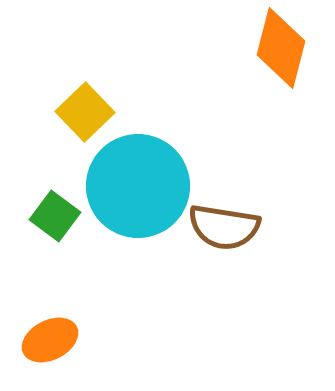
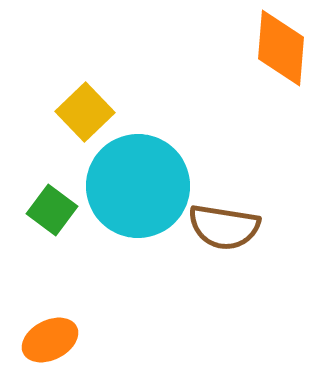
orange diamond: rotated 10 degrees counterclockwise
green square: moved 3 px left, 6 px up
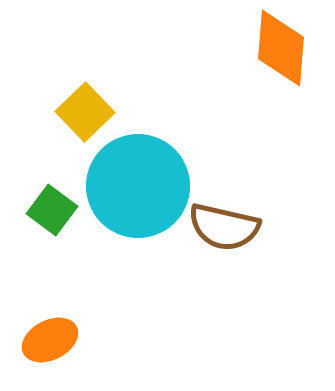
brown semicircle: rotated 4 degrees clockwise
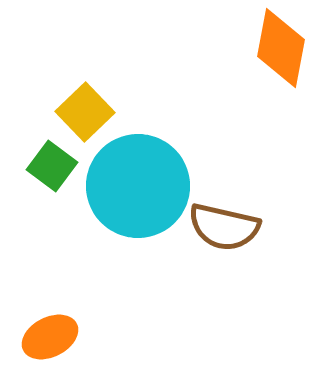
orange diamond: rotated 6 degrees clockwise
green square: moved 44 px up
orange ellipse: moved 3 px up
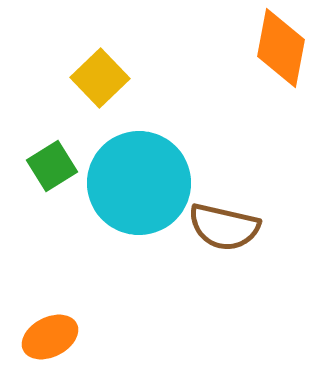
yellow square: moved 15 px right, 34 px up
green square: rotated 21 degrees clockwise
cyan circle: moved 1 px right, 3 px up
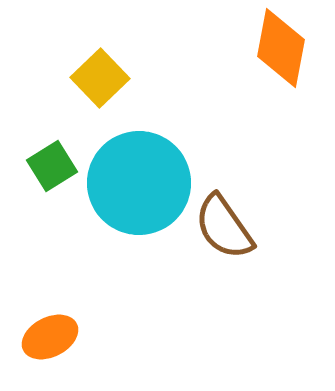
brown semicircle: rotated 42 degrees clockwise
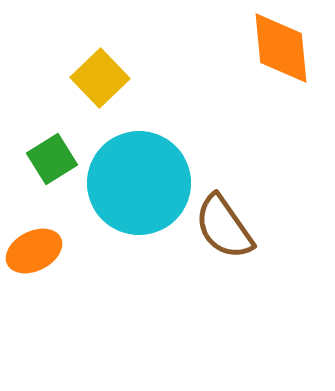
orange diamond: rotated 16 degrees counterclockwise
green square: moved 7 px up
orange ellipse: moved 16 px left, 86 px up
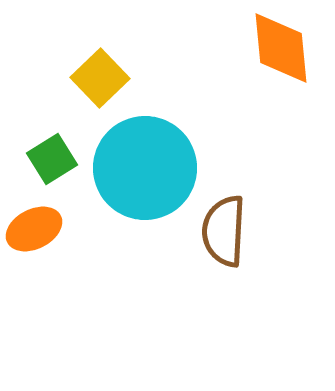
cyan circle: moved 6 px right, 15 px up
brown semicircle: moved 4 px down; rotated 38 degrees clockwise
orange ellipse: moved 22 px up
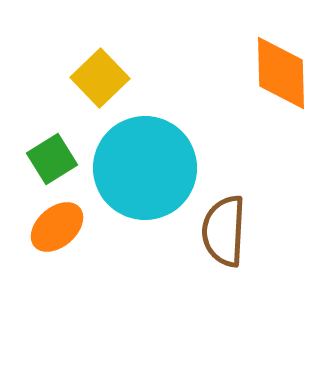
orange diamond: moved 25 px down; rotated 4 degrees clockwise
orange ellipse: moved 23 px right, 2 px up; rotated 14 degrees counterclockwise
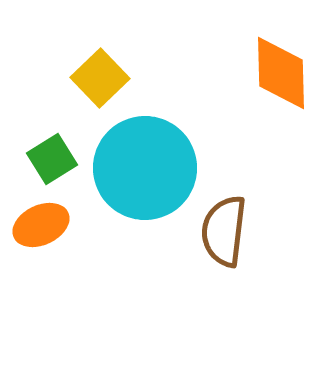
orange ellipse: moved 16 px left, 2 px up; rotated 16 degrees clockwise
brown semicircle: rotated 4 degrees clockwise
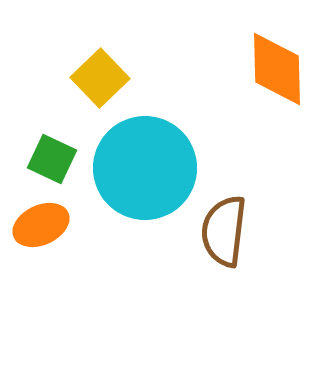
orange diamond: moved 4 px left, 4 px up
green square: rotated 33 degrees counterclockwise
